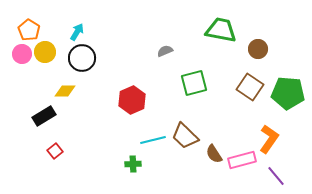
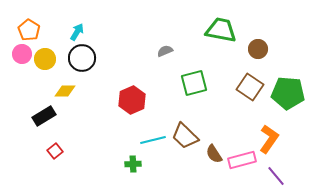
yellow circle: moved 7 px down
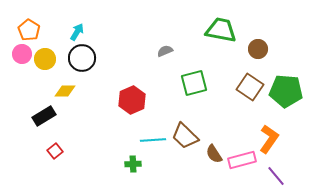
green pentagon: moved 2 px left, 2 px up
cyan line: rotated 10 degrees clockwise
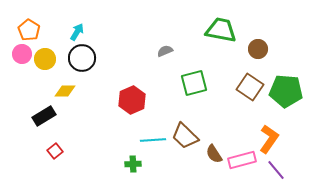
purple line: moved 6 px up
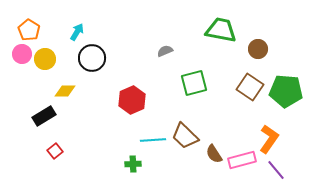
black circle: moved 10 px right
